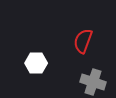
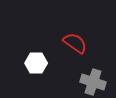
red semicircle: moved 8 px left, 2 px down; rotated 105 degrees clockwise
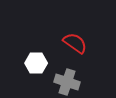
gray cross: moved 26 px left
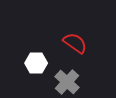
gray cross: rotated 25 degrees clockwise
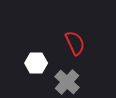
red semicircle: rotated 30 degrees clockwise
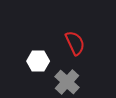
white hexagon: moved 2 px right, 2 px up
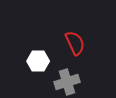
gray cross: rotated 30 degrees clockwise
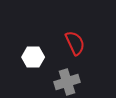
white hexagon: moved 5 px left, 4 px up
